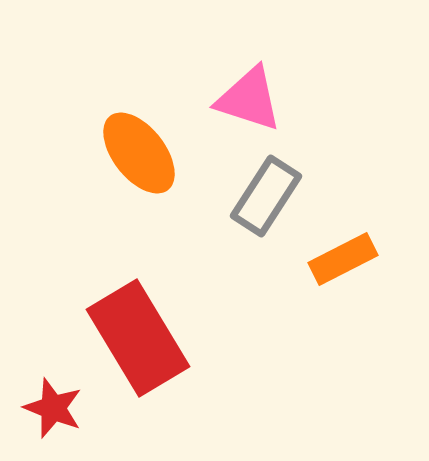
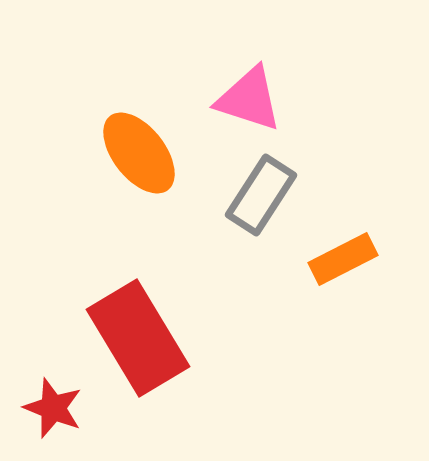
gray rectangle: moved 5 px left, 1 px up
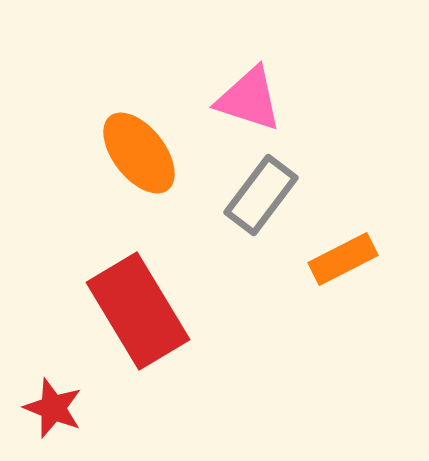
gray rectangle: rotated 4 degrees clockwise
red rectangle: moved 27 px up
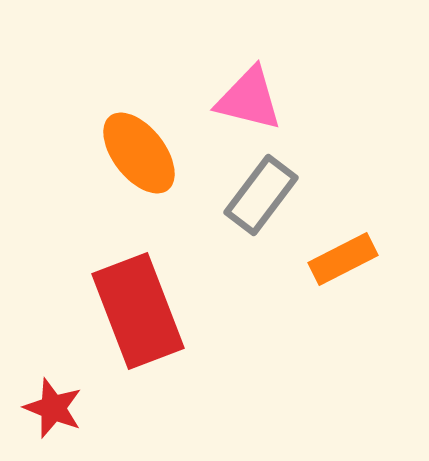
pink triangle: rotated 4 degrees counterclockwise
red rectangle: rotated 10 degrees clockwise
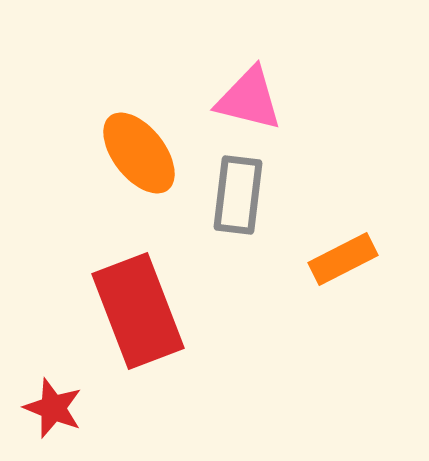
gray rectangle: moved 23 px left; rotated 30 degrees counterclockwise
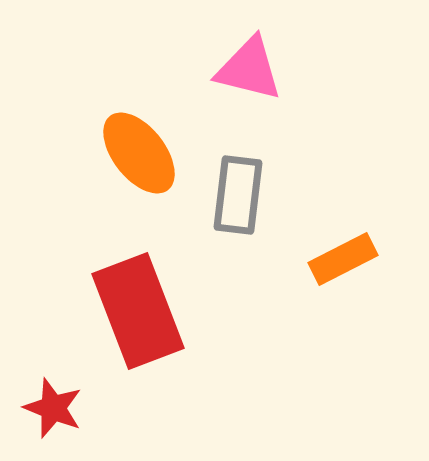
pink triangle: moved 30 px up
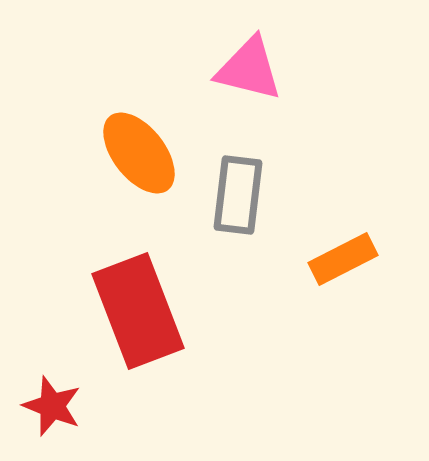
red star: moved 1 px left, 2 px up
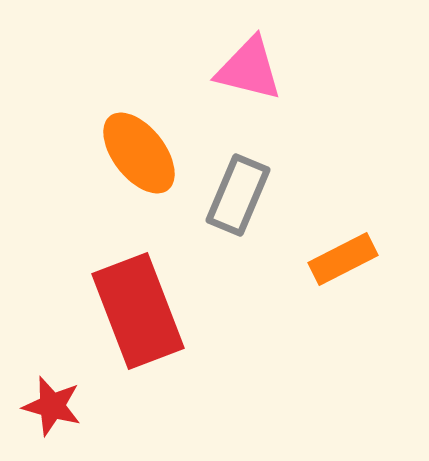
gray rectangle: rotated 16 degrees clockwise
red star: rotated 6 degrees counterclockwise
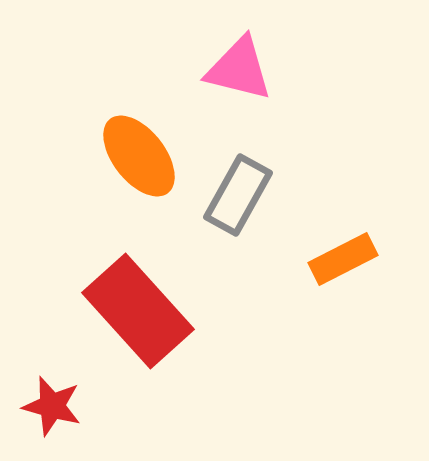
pink triangle: moved 10 px left
orange ellipse: moved 3 px down
gray rectangle: rotated 6 degrees clockwise
red rectangle: rotated 21 degrees counterclockwise
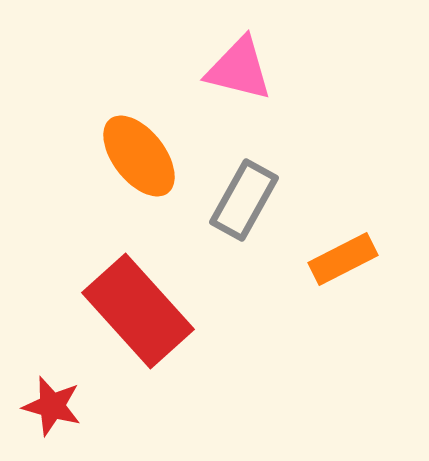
gray rectangle: moved 6 px right, 5 px down
